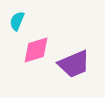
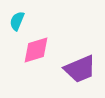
purple trapezoid: moved 6 px right, 5 px down
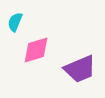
cyan semicircle: moved 2 px left, 1 px down
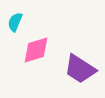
purple trapezoid: rotated 56 degrees clockwise
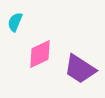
pink diamond: moved 4 px right, 4 px down; rotated 8 degrees counterclockwise
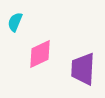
purple trapezoid: moved 3 px right; rotated 60 degrees clockwise
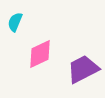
purple trapezoid: rotated 60 degrees clockwise
